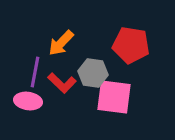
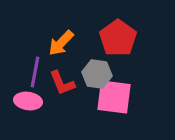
red pentagon: moved 13 px left, 7 px up; rotated 27 degrees clockwise
gray hexagon: moved 4 px right, 1 px down
red L-shape: rotated 24 degrees clockwise
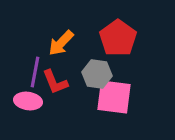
red L-shape: moved 7 px left, 1 px up
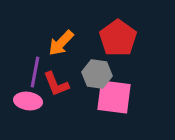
red L-shape: moved 1 px right, 2 px down
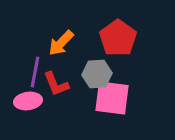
gray hexagon: rotated 12 degrees counterclockwise
pink square: moved 2 px left, 1 px down
pink ellipse: rotated 16 degrees counterclockwise
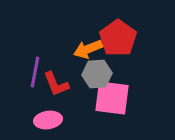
orange arrow: moved 27 px right, 6 px down; rotated 24 degrees clockwise
pink ellipse: moved 20 px right, 19 px down
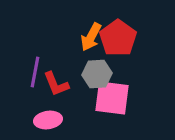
orange arrow: moved 3 px right, 12 px up; rotated 40 degrees counterclockwise
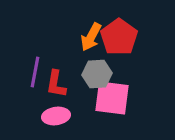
red pentagon: moved 1 px right, 1 px up
red L-shape: rotated 32 degrees clockwise
pink ellipse: moved 8 px right, 4 px up
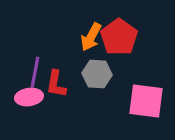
gray hexagon: rotated 8 degrees clockwise
pink square: moved 34 px right, 3 px down
pink ellipse: moved 27 px left, 19 px up
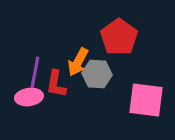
orange arrow: moved 13 px left, 25 px down
pink square: moved 1 px up
